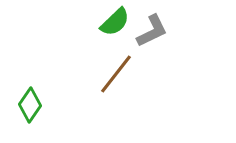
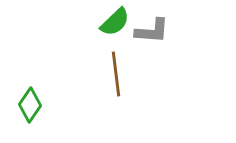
gray L-shape: rotated 30 degrees clockwise
brown line: rotated 45 degrees counterclockwise
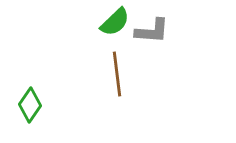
brown line: moved 1 px right
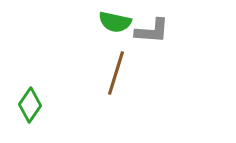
green semicircle: rotated 56 degrees clockwise
brown line: moved 1 px left, 1 px up; rotated 24 degrees clockwise
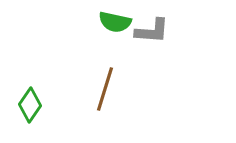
brown line: moved 11 px left, 16 px down
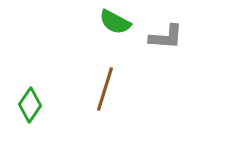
green semicircle: rotated 16 degrees clockwise
gray L-shape: moved 14 px right, 6 px down
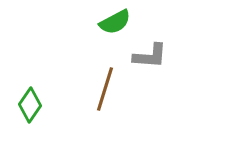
green semicircle: rotated 56 degrees counterclockwise
gray L-shape: moved 16 px left, 19 px down
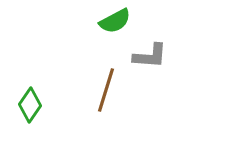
green semicircle: moved 1 px up
brown line: moved 1 px right, 1 px down
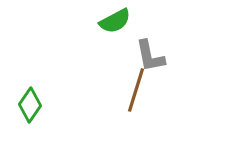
gray L-shape: rotated 75 degrees clockwise
brown line: moved 30 px right
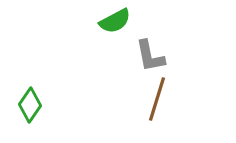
brown line: moved 21 px right, 9 px down
